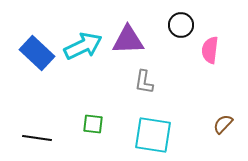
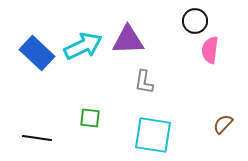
black circle: moved 14 px right, 4 px up
green square: moved 3 px left, 6 px up
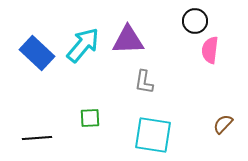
cyan arrow: moved 1 px up; rotated 24 degrees counterclockwise
green square: rotated 10 degrees counterclockwise
black line: rotated 12 degrees counterclockwise
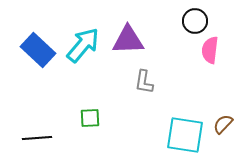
blue rectangle: moved 1 px right, 3 px up
cyan square: moved 32 px right
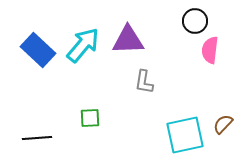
cyan square: rotated 21 degrees counterclockwise
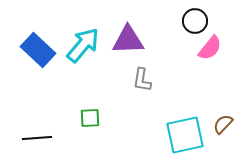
pink semicircle: moved 2 px up; rotated 148 degrees counterclockwise
gray L-shape: moved 2 px left, 2 px up
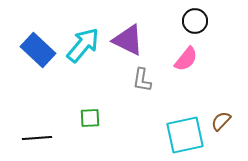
purple triangle: rotated 28 degrees clockwise
pink semicircle: moved 24 px left, 11 px down
brown semicircle: moved 2 px left, 3 px up
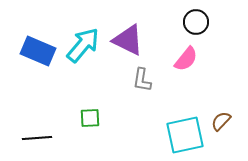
black circle: moved 1 px right, 1 px down
blue rectangle: moved 1 px down; rotated 20 degrees counterclockwise
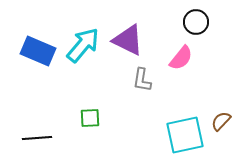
pink semicircle: moved 5 px left, 1 px up
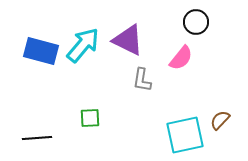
blue rectangle: moved 3 px right; rotated 8 degrees counterclockwise
brown semicircle: moved 1 px left, 1 px up
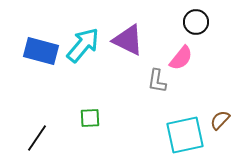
gray L-shape: moved 15 px right, 1 px down
black line: rotated 52 degrees counterclockwise
